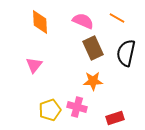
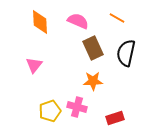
pink semicircle: moved 5 px left
yellow pentagon: moved 1 px down
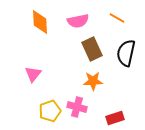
pink semicircle: rotated 145 degrees clockwise
brown rectangle: moved 1 px left, 1 px down
pink triangle: moved 1 px left, 9 px down
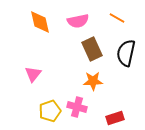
orange diamond: rotated 10 degrees counterclockwise
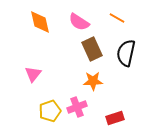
pink semicircle: moved 1 px right, 1 px down; rotated 45 degrees clockwise
pink cross: rotated 36 degrees counterclockwise
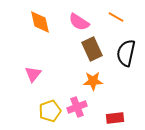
orange line: moved 1 px left, 1 px up
red rectangle: rotated 12 degrees clockwise
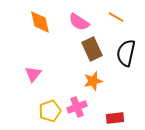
orange star: rotated 12 degrees counterclockwise
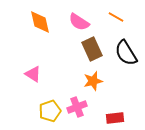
black semicircle: rotated 44 degrees counterclockwise
pink triangle: rotated 36 degrees counterclockwise
